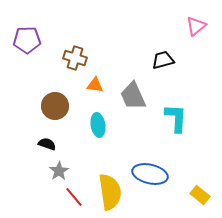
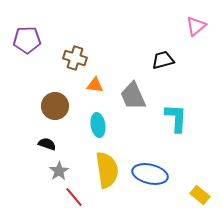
yellow semicircle: moved 3 px left, 22 px up
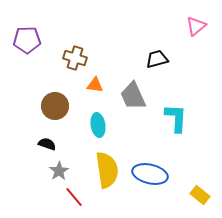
black trapezoid: moved 6 px left, 1 px up
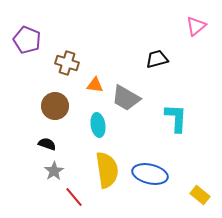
purple pentagon: rotated 24 degrees clockwise
brown cross: moved 8 px left, 5 px down
gray trapezoid: moved 7 px left, 2 px down; rotated 36 degrees counterclockwise
gray star: moved 5 px left
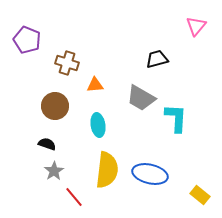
pink triangle: rotated 10 degrees counterclockwise
orange triangle: rotated 12 degrees counterclockwise
gray trapezoid: moved 15 px right
yellow semicircle: rotated 15 degrees clockwise
